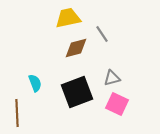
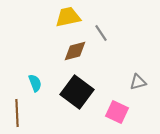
yellow trapezoid: moved 1 px up
gray line: moved 1 px left, 1 px up
brown diamond: moved 1 px left, 3 px down
gray triangle: moved 26 px right, 4 px down
black square: rotated 32 degrees counterclockwise
pink square: moved 8 px down
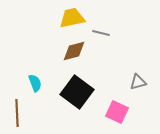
yellow trapezoid: moved 4 px right, 1 px down
gray line: rotated 42 degrees counterclockwise
brown diamond: moved 1 px left
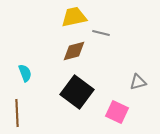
yellow trapezoid: moved 2 px right, 1 px up
cyan semicircle: moved 10 px left, 10 px up
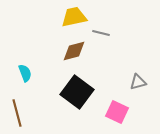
brown line: rotated 12 degrees counterclockwise
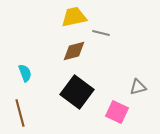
gray triangle: moved 5 px down
brown line: moved 3 px right
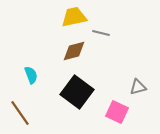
cyan semicircle: moved 6 px right, 2 px down
brown line: rotated 20 degrees counterclockwise
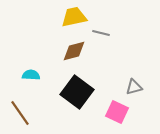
cyan semicircle: rotated 66 degrees counterclockwise
gray triangle: moved 4 px left
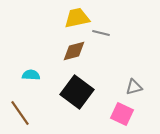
yellow trapezoid: moved 3 px right, 1 px down
pink square: moved 5 px right, 2 px down
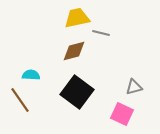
brown line: moved 13 px up
